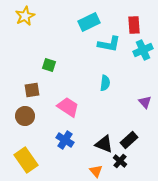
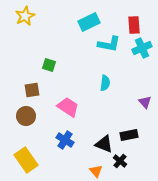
cyan cross: moved 1 px left, 2 px up
brown circle: moved 1 px right
black rectangle: moved 5 px up; rotated 30 degrees clockwise
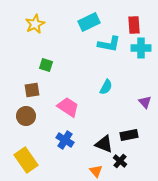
yellow star: moved 10 px right, 8 px down
cyan cross: moved 1 px left; rotated 24 degrees clockwise
green square: moved 3 px left
cyan semicircle: moved 1 px right, 4 px down; rotated 21 degrees clockwise
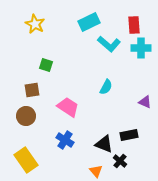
yellow star: rotated 18 degrees counterclockwise
cyan L-shape: rotated 30 degrees clockwise
purple triangle: rotated 24 degrees counterclockwise
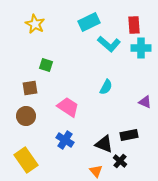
brown square: moved 2 px left, 2 px up
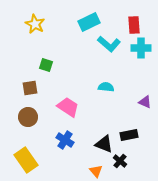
cyan semicircle: rotated 112 degrees counterclockwise
brown circle: moved 2 px right, 1 px down
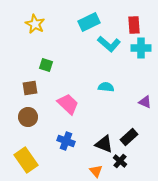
pink trapezoid: moved 3 px up; rotated 10 degrees clockwise
black rectangle: moved 2 px down; rotated 30 degrees counterclockwise
blue cross: moved 1 px right, 1 px down; rotated 12 degrees counterclockwise
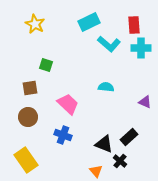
blue cross: moved 3 px left, 6 px up
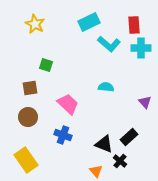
purple triangle: rotated 24 degrees clockwise
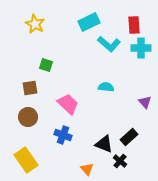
orange triangle: moved 9 px left, 2 px up
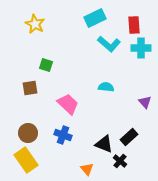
cyan rectangle: moved 6 px right, 4 px up
brown circle: moved 16 px down
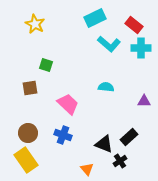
red rectangle: rotated 48 degrees counterclockwise
purple triangle: moved 1 px left, 1 px up; rotated 48 degrees counterclockwise
black cross: rotated 16 degrees clockwise
